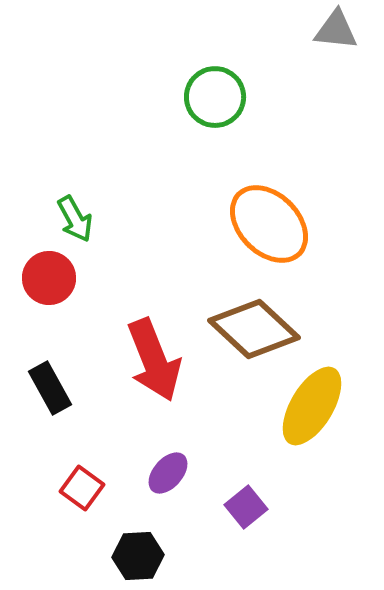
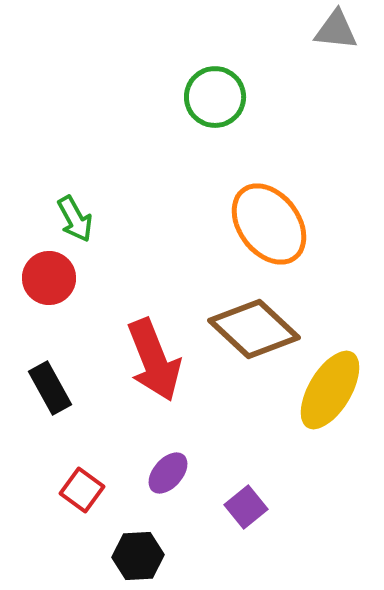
orange ellipse: rotated 8 degrees clockwise
yellow ellipse: moved 18 px right, 16 px up
red square: moved 2 px down
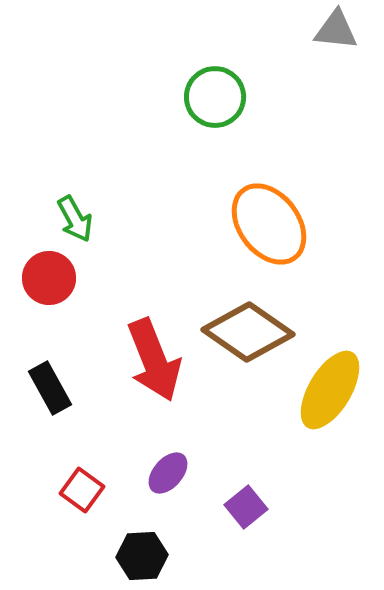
brown diamond: moved 6 px left, 3 px down; rotated 8 degrees counterclockwise
black hexagon: moved 4 px right
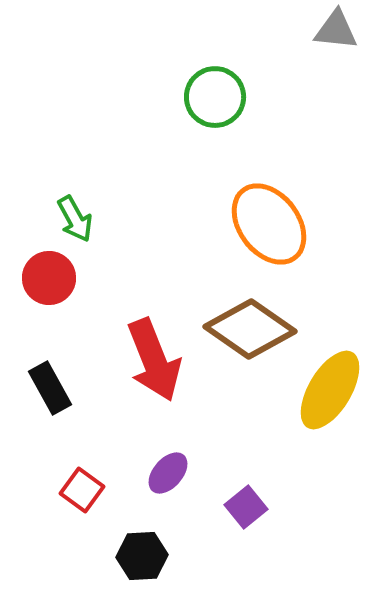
brown diamond: moved 2 px right, 3 px up
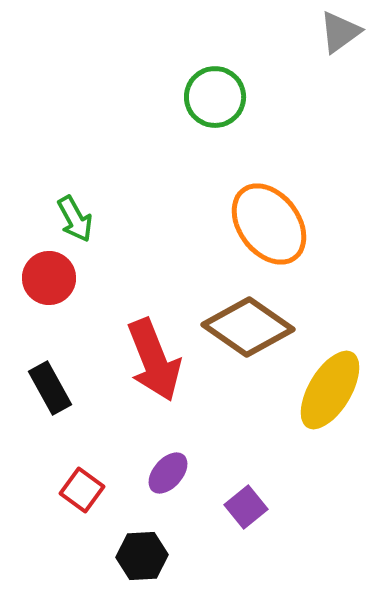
gray triangle: moved 4 px right, 2 px down; rotated 42 degrees counterclockwise
brown diamond: moved 2 px left, 2 px up
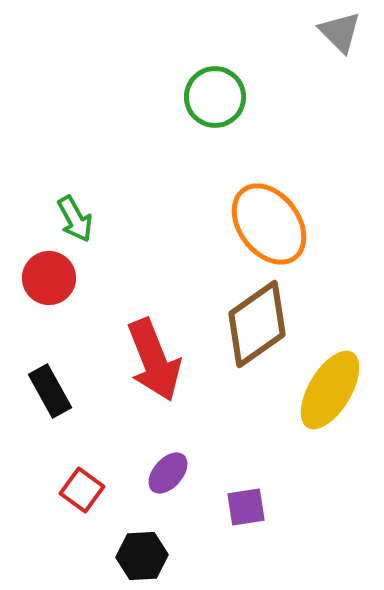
gray triangle: rotated 39 degrees counterclockwise
brown diamond: moved 9 px right, 3 px up; rotated 70 degrees counterclockwise
black rectangle: moved 3 px down
purple square: rotated 30 degrees clockwise
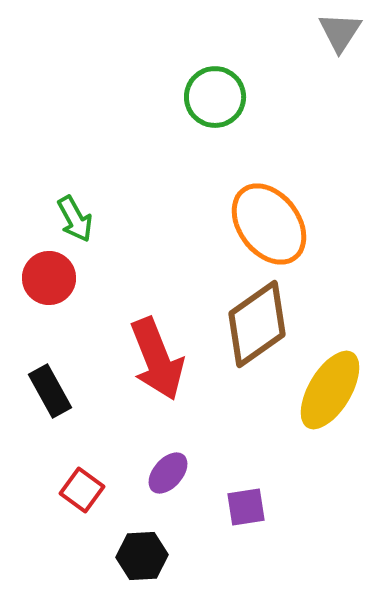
gray triangle: rotated 18 degrees clockwise
red arrow: moved 3 px right, 1 px up
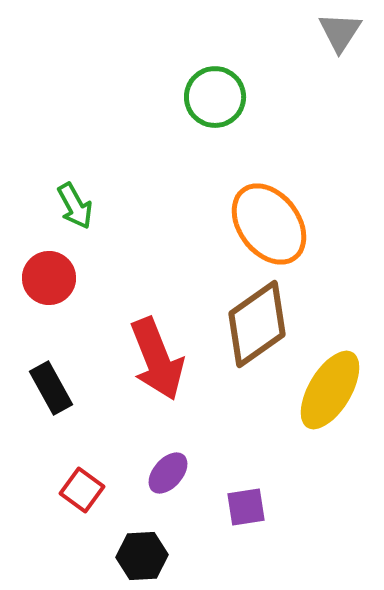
green arrow: moved 13 px up
black rectangle: moved 1 px right, 3 px up
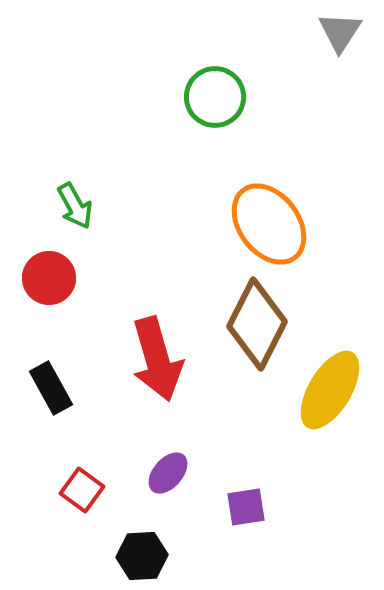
brown diamond: rotated 28 degrees counterclockwise
red arrow: rotated 6 degrees clockwise
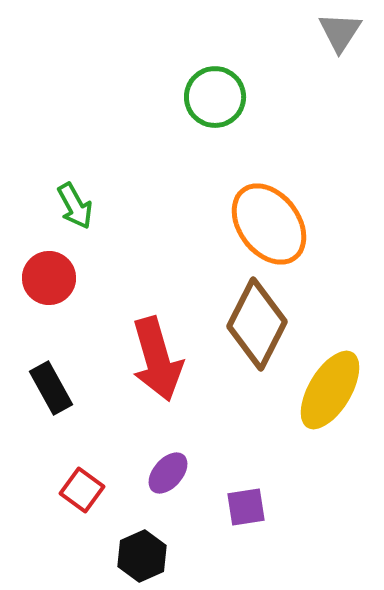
black hexagon: rotated 21 degrees counterclockwise
